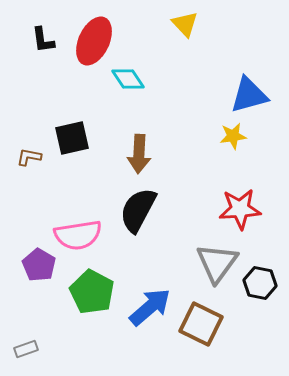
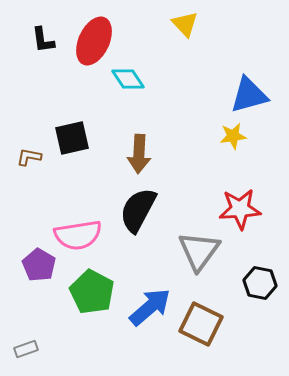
gray triangle: moved 18 px left, 12 px up
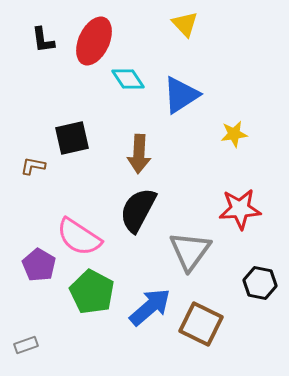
blue triangle: moved 68 px left; rotated 18 degrees counterclockwise
yellow star: moved 1 px right, 2 px up
brown L-shape: moved 4 px right, 9 px down
pink semicircle: moved 1 px right, 2 px down; rotated 42 degrees clockwise
gray triangle: moved 9 px left
gray rectangle: moved 4 px up
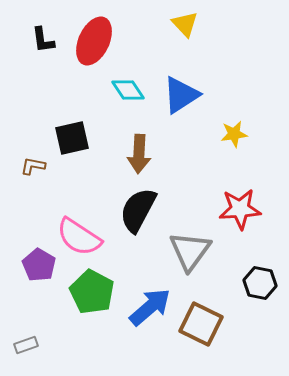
cyan diamond: moved 11 px down
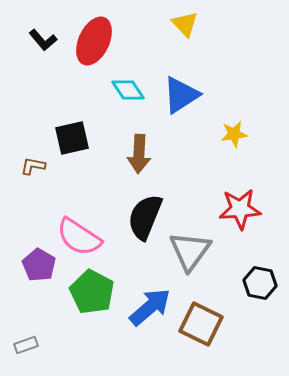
black L-shape: rotated 32 degrees counterclockwise
black semicircle: moved 7 px right, 7 px down; rotated 6 degrees counterclockwise
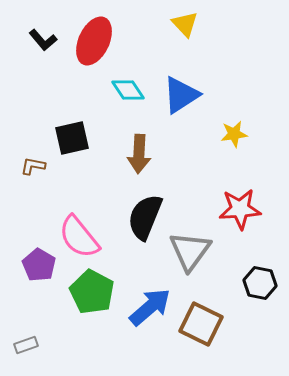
pink semicircle: rotated 18 degrees clockwise
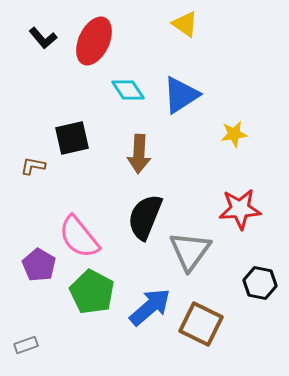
yellow triangle: rotated 12 degrees counterclockwise
black L-shape: moved 2 px up
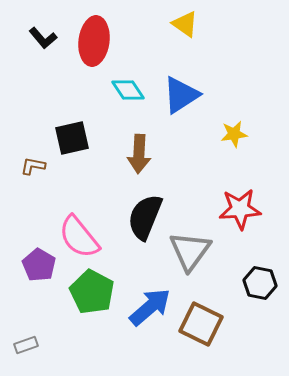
red ellipse: rotated 18 degrees counterclockwise
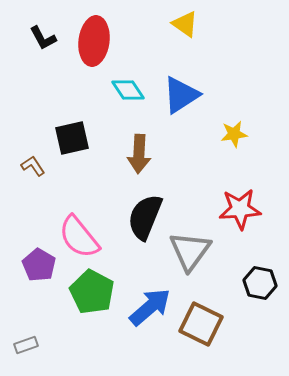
black L-shape: rotated 12 degrees clockwise
brown L-shape: rotated 45 degrees clockwise
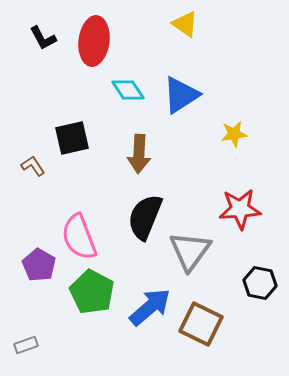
pink semicircle: rotated 18 degrees clockwise
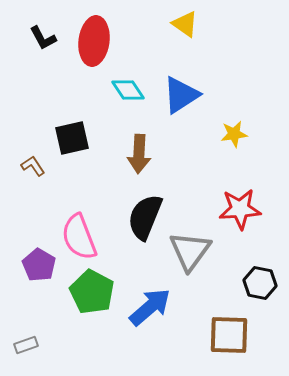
brown square: moved 28 px right, 11 px down; rotated 24 degrees counterclockwise
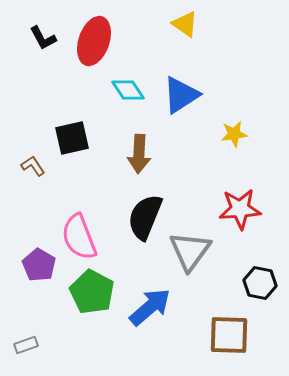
red ellipse: rotated 12 degrees clockwise
